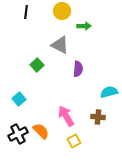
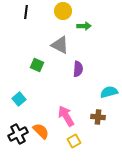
yellow circle: moved 1 px right
green square: rotated 24 degrees counterclockwise
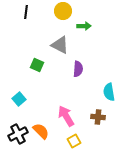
cyan semicircle: rotated 84 degrees counterclockwise
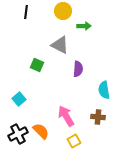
cyan semicircle: moved 5 px left, 2 px up
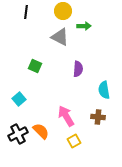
gray triangle: moved 8 px up
green square: moved 2 px left, 1 px down
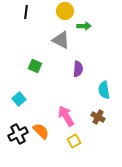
yellow circle: moved 2 px right
gray triangle: moved 1 px right, 3 px down
brown cross: rotated 24 degrees clockwise
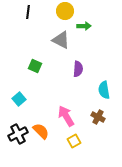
black line: moved 2 px right
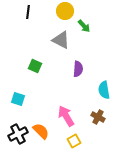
green arrow: rotated 48 degrees clockwise
cyan square: moved 1 px left; rotated 32 degrees counterclockwise
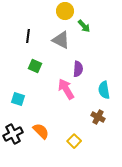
black line: moved 24 px down
pink arrow: moved 27 px up
black cross: moved 5 px left
yellow square: rotated 16 degrees counterclockwise
